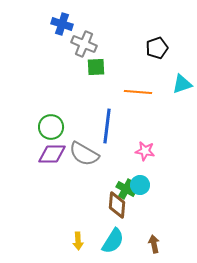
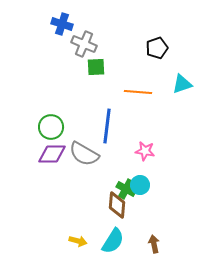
yellow arrow: rotated 72 degrees counterclockwise
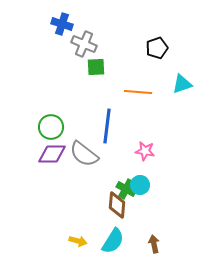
gray semicircle: rotated 8 degrees clockwise
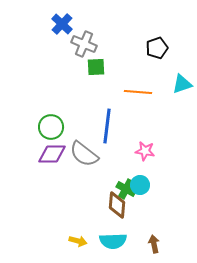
blue cross: rotated 25 degrees clockwise
cyan semicircle: rotated 56 degrees clockwise
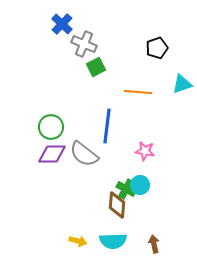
green square: rotated 24 degrees counterclockwise
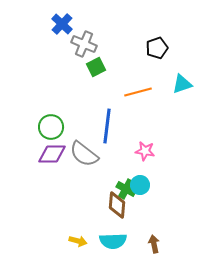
orange line: rotated 20 degrees counterclockwise
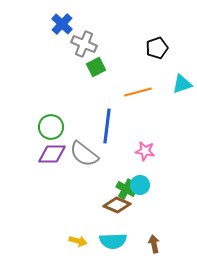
brown diamond: rotated 72 degrees counterclockwise
